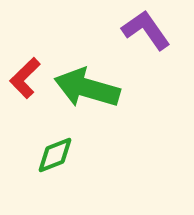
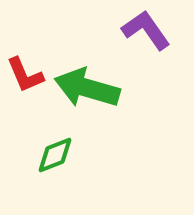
red L-shape: moved 3 px up; rotated 69 degrees counterclockwise
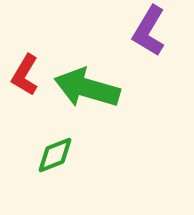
purple L-shape: moved 3 px right, 1 px down; rotated 114 degrees counterclockwise
red L-shape: rotated 54 degrees clockwise
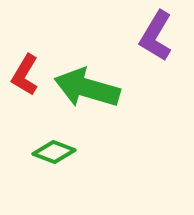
purple L-shape: moved 7 px right, 5 px down
green diamond: moved 1 px left, 3 px up; rotated 42 degrees clockwise
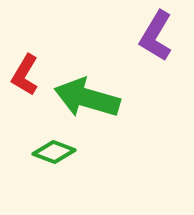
green arrow: moved 10 px down
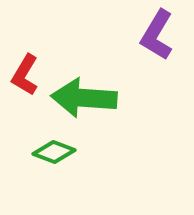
purple L-shape: moved 1 px right, 1 px up
green arrow: moved 3 px left; rotated 12 degrees counterclockwise
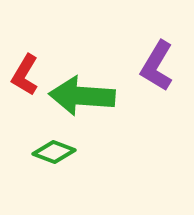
purple L-shape: moved 31 px down
green arrow: moved 2 px left, 2 px up
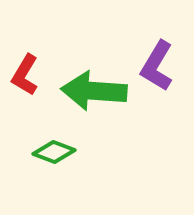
green arrow: moved 12 px right, 5 px up
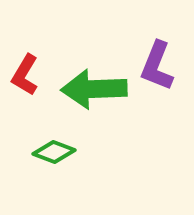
purple L-shape: rotated 9 degrees counterclockwise
green arrow: moved 2 px up; rotated 6 degrees counterclockwise
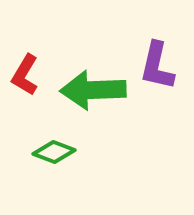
purple L-shape: rotated 9 degrees counterclockwise
green arrow: moved 1 px left, 1 px down
